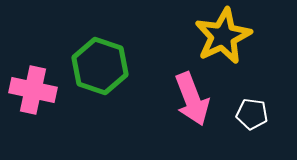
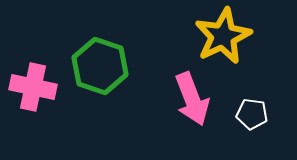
pink cross: moved 3 px up
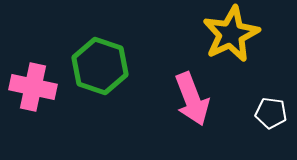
yellow star: moved 8 px right, 2 px up
white pentagon: moved 19 px right, 1 px up
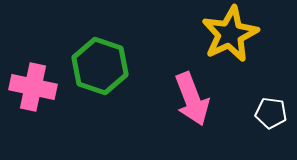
yellow star: moved 1 px left
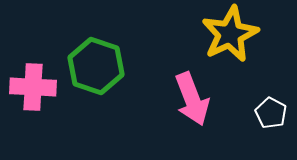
green hexagon: moved 4 px left
pink cross: rotated 9 degrees counterclockwise
white pentagon: rotated 20 degrees clockwise
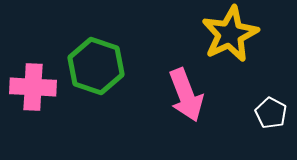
pink arrow: moved 6 px left, 4 px up
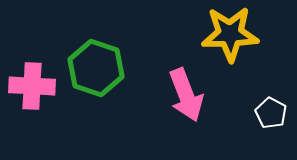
yellow star: rotated 24 degrees clockwise
green hexagon: moved 2 px down
pink cross: moved 1 px left, 1 px up
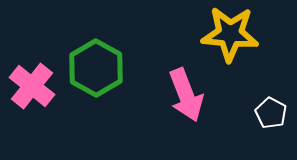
yellow star: rotated 6 degrees clockwise
green hexagon: rotated 10 degrees clockwise
pink cross: rotated 36 degrees clockwise
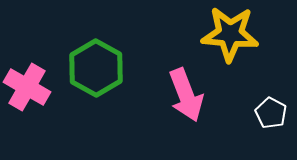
pink cross: moved 5 px left, 1 px down; rotated 9 degrees counterclockwise
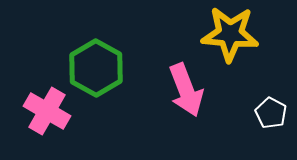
pink cross: moved 20 px right, 24 px down
pink arrow: moved 5 px up
